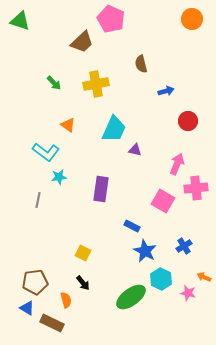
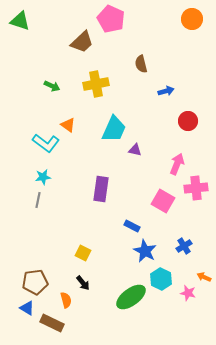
green arrow: moved 2 px left, 3 px down; rotated 21 degrees counterclockwise
cyan L-shape: moved 9 px up
cyan star: moved 16 px left
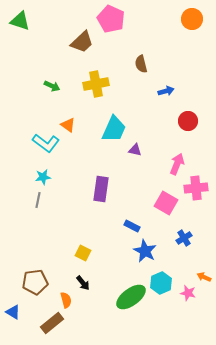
pink square: moved 3 px right, 2 px down
blue cross: moved 8 px up
cyan hexagon: moved 4 px down; rotated 10 degrees clockwise
blue triangle: moved 14 px left, 4 px down
brown rectangle: rotated 65 degrees counterclockwise
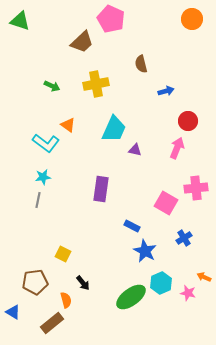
pink arrow: moved 16 px up
yellow square: moved 20 px left, 1 px down
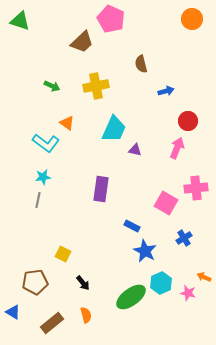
yellow cross: moved 2 px down
orange triangle: moved 1 px left, 2 px up
orange semicircle: moved 20 px right, 15 px down
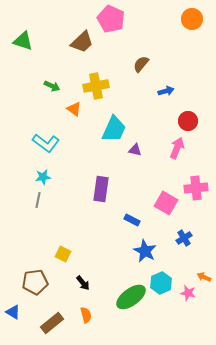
green triangle: moved 3 px right, 20 px down
brown semicircle: rotated 54 degrees clockwise
orange triangle: moved 7 px right, 14 px up
blue rectangle: moved 6 px up
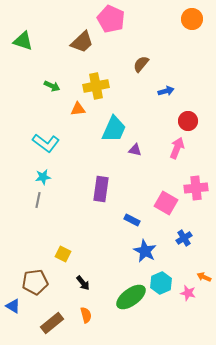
orange triangle: moved 4 px right; rotated 42 degrees counterclockwise
blue triangle: moved 6 px up
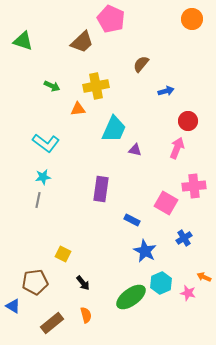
pink cross: moved 2 px left, 2 px up
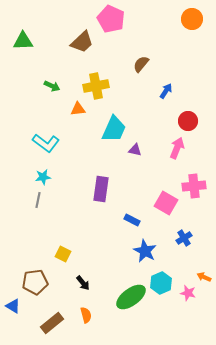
green triangle: rotated 20 degrees counterclockwise
blue arrow: rotated 42 degrees counterclockwise
